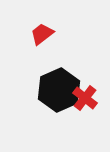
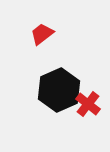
red cross: moved 3 px right, 6 px down
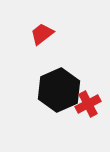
red cross: rotated 25 degrees clockwise
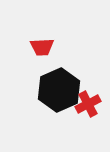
red trapezoid: moved 13 px down; rotated 145 degrees counterclockwise
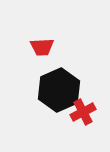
red cross: moved 5 px left, 8 px down
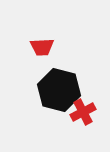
black hexagon: rotated 21 degrees counterclockwise
